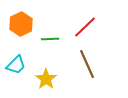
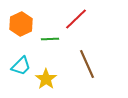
red line: moved 9 px left, 8 px up
cyan trapezoid: moved 5 px right, 1 px down
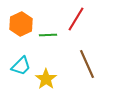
red line: rotated 15 degrees counterclockwise
green line: moved 2 px left, 4 px up
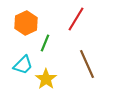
orange hexagon: moved 5 px right, 1 px up
green line: moved 3 px left, 8 px down; rotated 66 degrees counterclockwise
cyan trapezoid: moved 2 px right, 1 px up
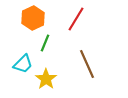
orange hexagon: moved 7 px right, 5 px up
cyan trapezoid: moved 1 px up
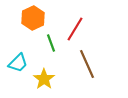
red line: moved 1 px left, 10 px down
green line: moved 6 px right; rotated 42 degrees counterclockwise
cyan trapezoid: moved 5 px left, 1 px up
yellow star: moved 2 px left
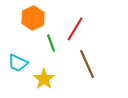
cyan trapezoid: rotated 70 degrees clockwise
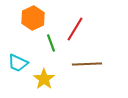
brown line: rotated 68 degrees counterclockwise
